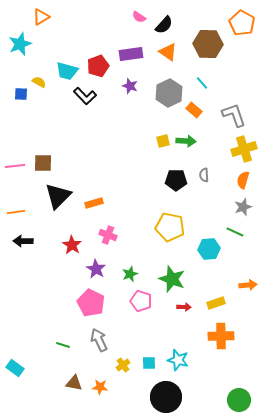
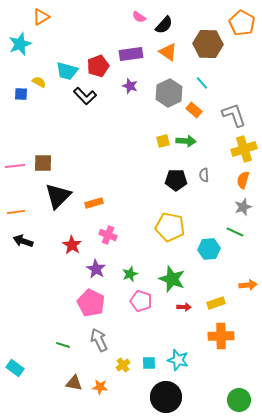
black arrow at (23, 241): rotated 18 degrees clockwise
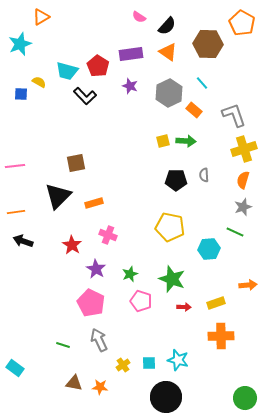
black semicircle at (164, 25): moved 3 px right, 1 px down
red pentagon at (98, 66): rotated 20 degrees counterclockwise
brown square at (43, 163): moved 33 px right; rotated 12 degrees counterclockwise
green circle at (239, 400): moved 6 px right, 2 px up
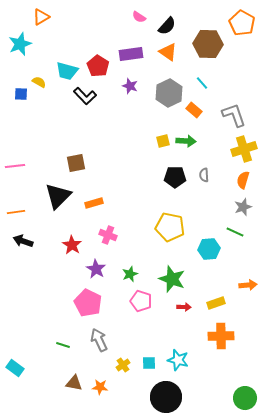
black pentagon at (176, 180): moved 1 px left, 3 px up
pink pentagon at (91, 303): moved 3 px left
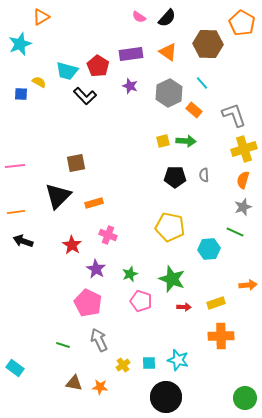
black semicircle at (167, 26): moved 8 px up
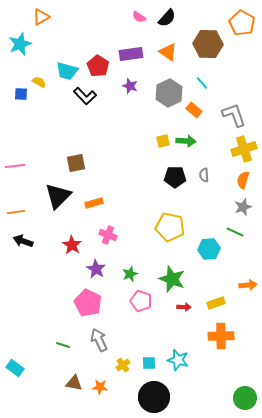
black circle at (166, 397): moved 12 px left
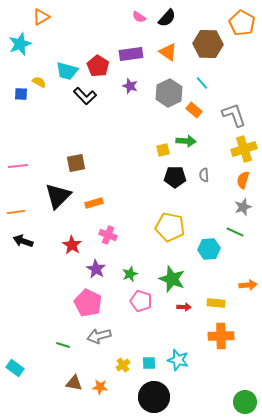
yellow square at (163, 141): moved 9 px down
pink line at (15, 166): moved 3 px right
yellow rectangle at (216, 303): rotated 24 degrees clockwise
gray arrow at (99, 340): moved 4 px up; rotated 80 degrees counterclockwise
green circle at (245, 398): moved 4 px down
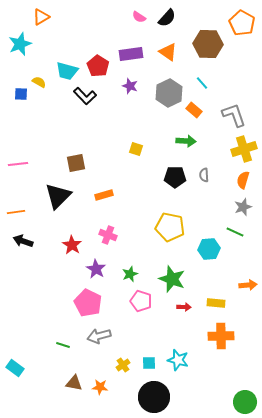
yellow square at (163, 150): moved 27 px left, 1 px up; rotated 32 degrees clockwise
pink line at (18, 166): moved 2 px up
orange rectangle at (94, 203): moved 10 px right, 8 px up
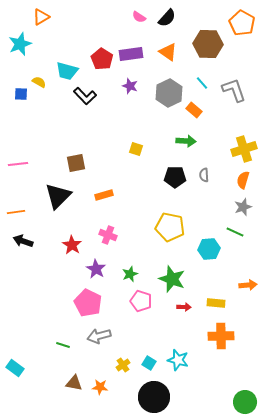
red pentagon at (98, 66): moved 4 px right, 7 px up
gray L-shape at (234, 115): moved 25 px up
cyan square at (149, 363): rotated 32 degrees clockwise
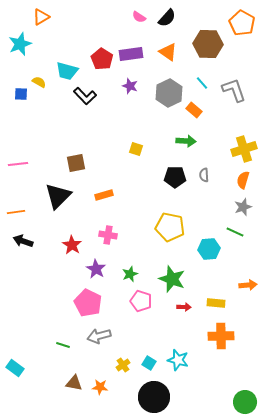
pink cross at (108, 235): rotated 12 degrees counterclockwise
